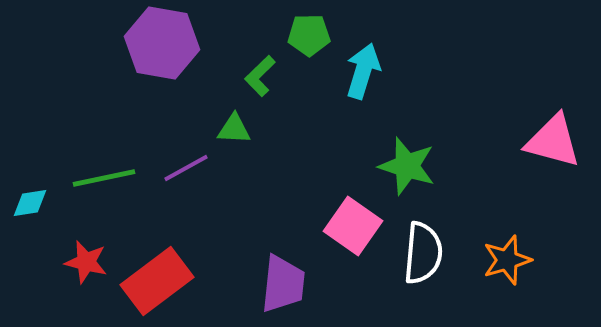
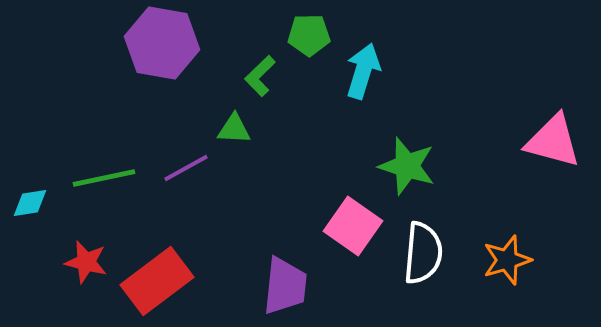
purple trapezoid: moved 2 px right, 2 px down
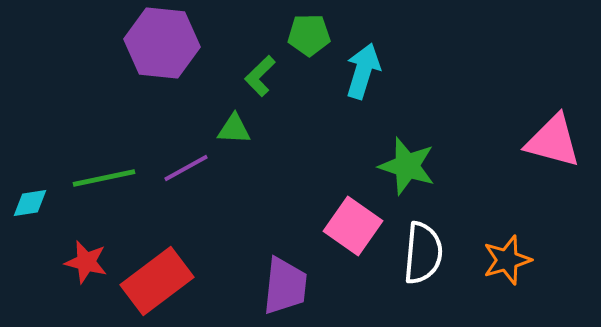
purple hexagon: rotated 4 degrees counterclockwise
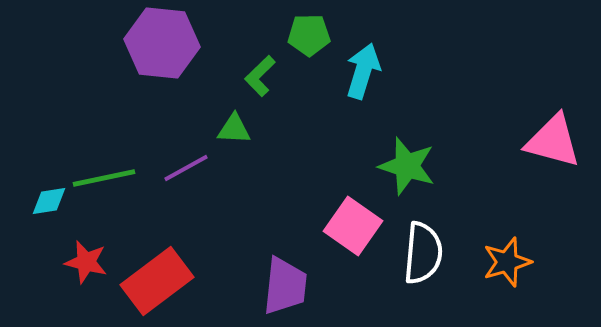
cyan diamond: moved 19 px right, 2 px up
orange star: moved 2 px down
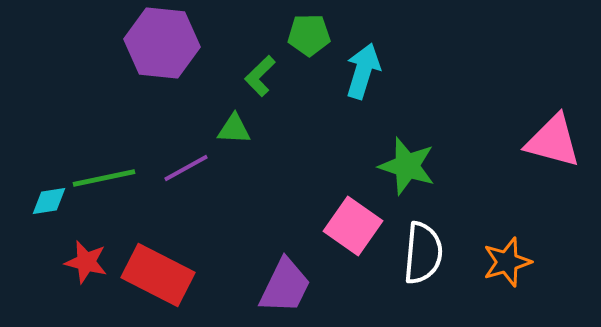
red rectangle: moved 1 px right, 6 px up; rotated 64 degrees clockwise
purple trapezoid: rotated 20 degrees clockwise
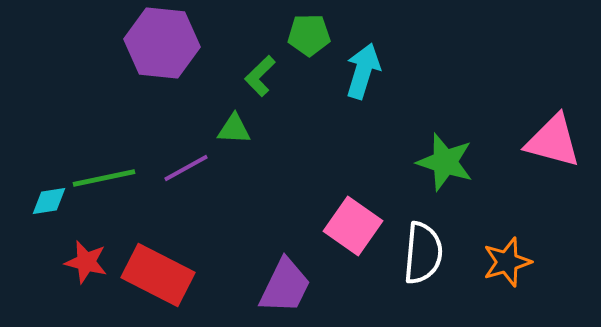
green star: moved 38 px right, 4 px up
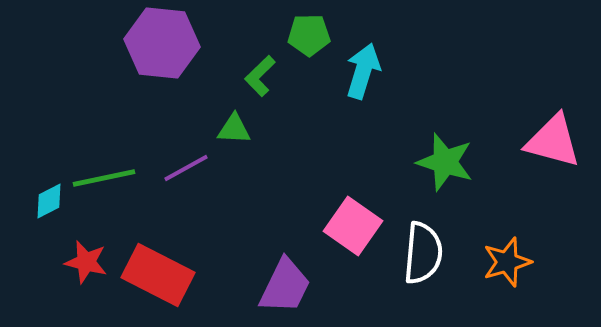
cyan diamond: rotated 18 degrees counterclockwise
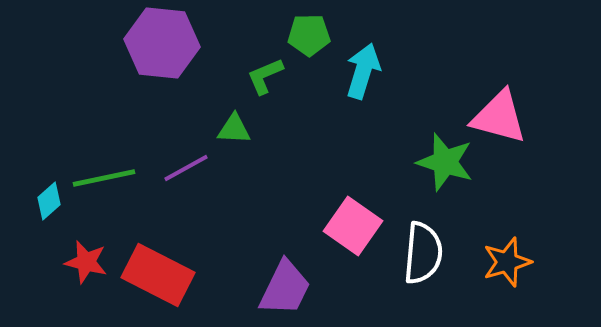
green L-shape: moved 5 px right; rotated 21 degrees clockwise
pink triangle: moved 54 px left, 24 px up
cyan diamond: rotated 15 degrees counterclockwise
purple trapezoid: moved 2 px down
